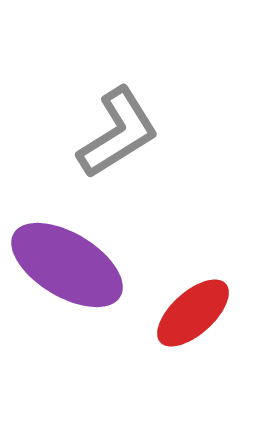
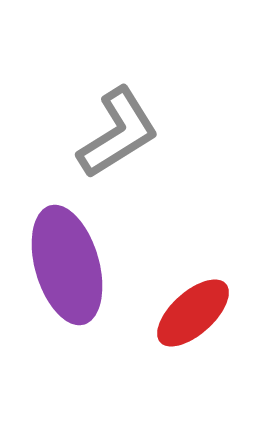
purple ellipse: rotated 43 degrees clockwise
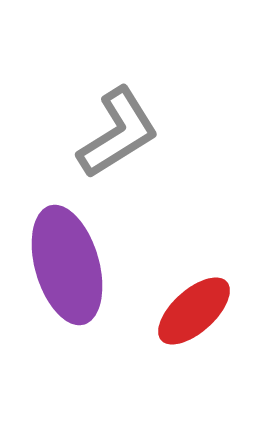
red ellipse: moved 1 px right, 2 px up
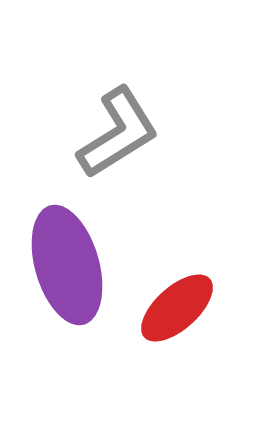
red ellipse: moved 17 px left, 3 px up
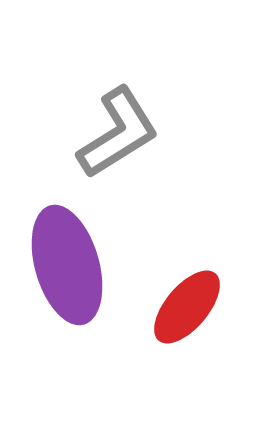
red ellipse: moved 10 px right, 1 px up; rotated 8 degrees counterclockwise
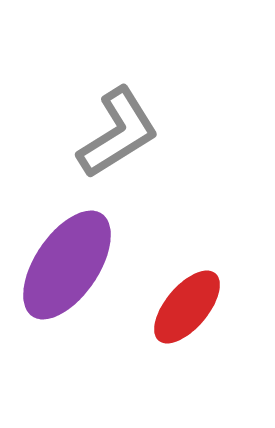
purple ellipse: rotated 50 degrees clockwise
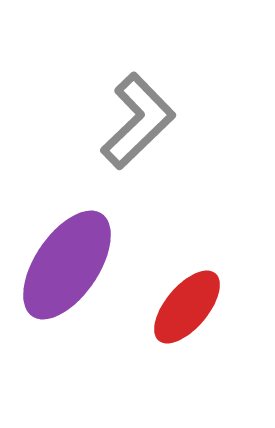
gray L-shape: moved 20 px right, 12 px up; rotated 12 degrees counterclockwise
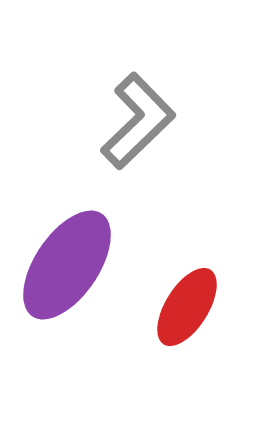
red ellipse: rotated 8 degrees counterclockwise
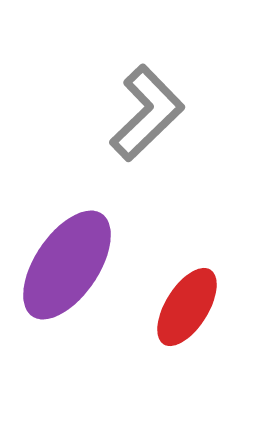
gray L-shape: moved 9 px right, 8 px up
